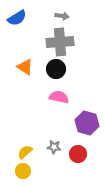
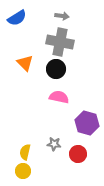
gray cross: rotated 16 degrees clockwise
orange triangle: moved 4 px up; rotated 12 degrees clockwise
gray star: moved 3 px up
yellow semicircle: rotated 35 degrees counterclockwise
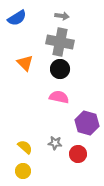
black circle: moved 4 px right
gray star: moved 1 px right, 1 px up
yellow semicircle: moved 5 px up; rotated 119 degrees clockwise
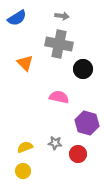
gray cross: moved 1 px left, 2 px down
black circle: moved 23 px right
yellow semicircle: rotated 63 degrees counterclockwise
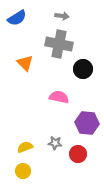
purple hexagon: rotated 10 degrees counterclockwise
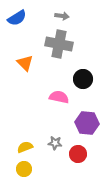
black circle: moved 10 px down
yellow circle: moved 1 px right, 2 px up
